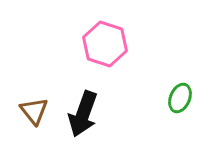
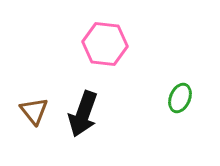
pink hexagon: rotated 12 degrees counterclockwise
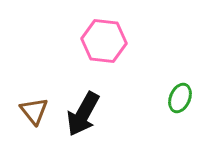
pink hexagon: moved 1 px left, 3 px up
black arrow: rotated 9 degrees clockwise
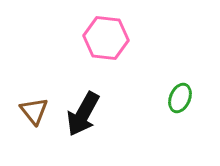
pink hexagon: moved 2 px right, 3 px up
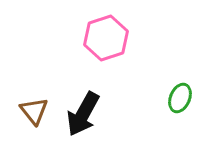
pink hexagon: rotated 24 degrees counterclockwise
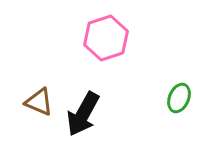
green ellipse: moved 1 px left
brown triangle: moved 5 px right, 9 px up; rotated 28 degrees counterclockwise
